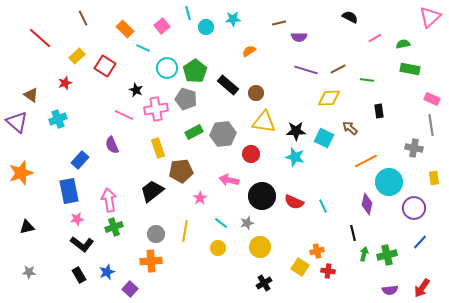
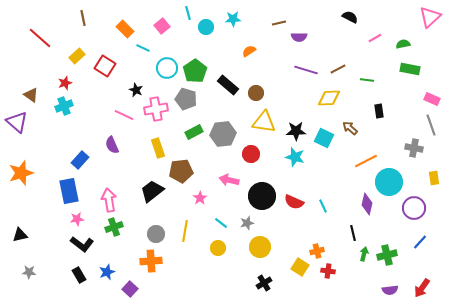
brown line at (83, 18): rotated 14 degrees clockwise
cyan cross at (58, 119): moved 6 px right, 13 px up
gray line at (431, 125): rotated 10 degrees counterclockwise
black triangle at (27, 227): moved 7 px left, 8 px down
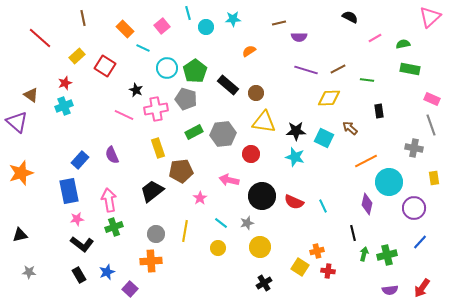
purple semicircle at (112, 145): moved 10 px down
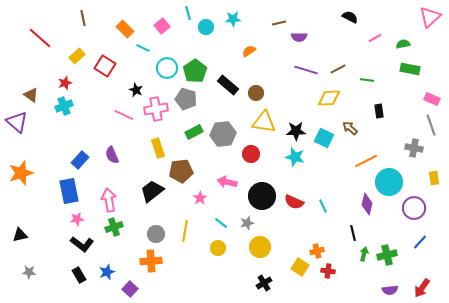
pink arrow at (229, 180): moved 2 px left, 2 px down
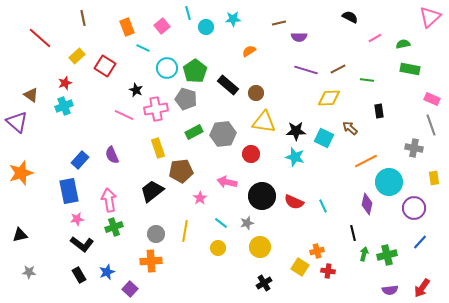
orange rectangle at (125, 29): moved 2 px right, 2 px up; rotated 24 degrees clockwise
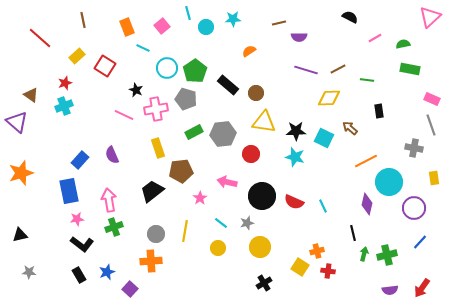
brown line at (83, 18): moved 2 px down
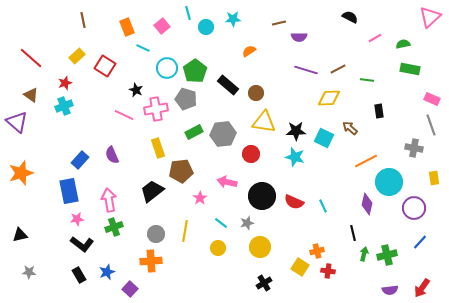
red line at (40, 38): moved 9 px left, 20 px down
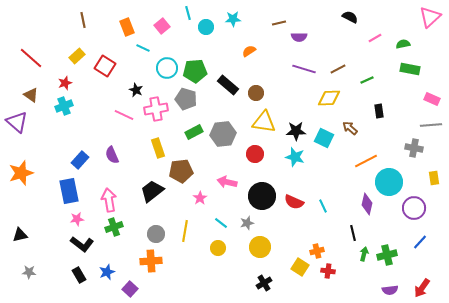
purple line at (306, 70): moved 2 px left, 1 px up
green pentagon at (195, 71): rotated 30 degrees clockwise
green line at (367, 80): rotated 32 degrees counterclockwise
gray line at (431, 125): rotated 75 degrees counterclockwise
red circle at (251, 154): moved 4 px right
